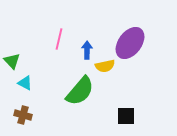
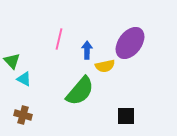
cyan triangle: moved 1 px left, 4 px up
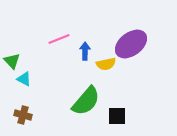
pink line: rotated 55 degrees clockwise
purple ellipse: moved 1 px right, 1 px down; rotated 16 degrees clockwise
blue arrow: moved 2 px left, 1 px down
yellow semicircle: moved 1 px right, 2 px up
green semicircle: moved 6 px right, 10 px down
black square: moved 9 px left
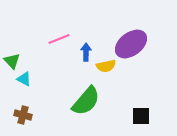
blue arrow: moved 1 px right, 1 px down
yellow semicircle: moved 2 px down
black square: moved 24 px right
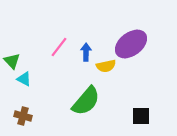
pink line: moved 8 px down; rotated 30 degrees counterclockwise
brown cross: moved 1 px down
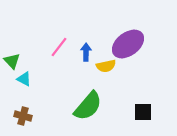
purple ellipse: moved 3 px left
green semicircle: moved 2 px right, 5 px down
black square: moved 2 px right, 4 px up
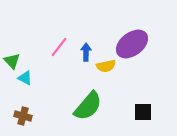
purple ellipse: moved 4 px right
cyan triangle: moved 1 px right, 1 px up
